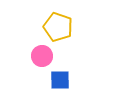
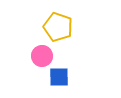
blue square: moved 1 px left, 3 px up
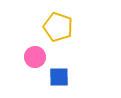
pink circle: moved 7 px left, 1 px down
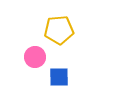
yellow pentagon: moved 1 px right, 3 px down; rotated 24 degrees counterclockwise
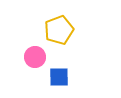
yellow pentagon: rotated 16 degrees counterclockwise
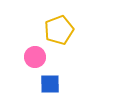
blue square: moved 9 px left, 7 px down
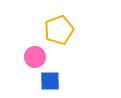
blue square: moved 3 px up
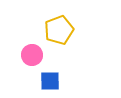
pink circle: moved 3 px left, 2 px up
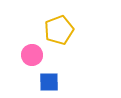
blue square: moved 1 px left, 1 px down
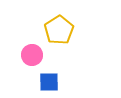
yellow pentagon: rotated 12 degrees counterclockwise
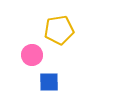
yellow pentagon: rotated 24 degrees clockwise
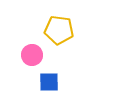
yellow pentagon: rotated 16 degrees clockwise
